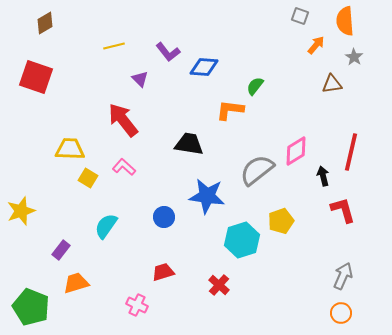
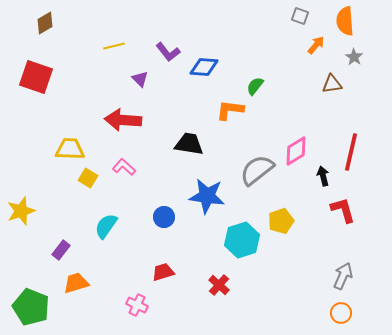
red arrow: rotated 48 degrees counterclockwise
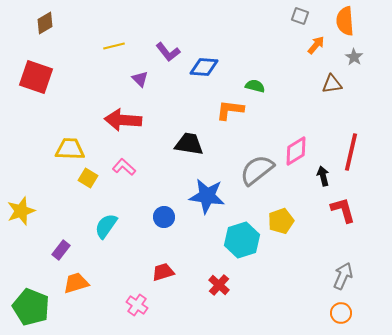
green semicircle: rotated 66 degrees clockwise
pink cross: rotated 10 degrees clockwise
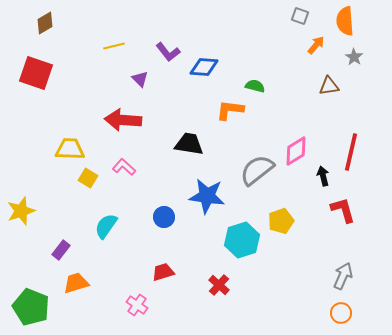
red square: moved 4 px up
brown triangle: moved 3 px left, 2 px down
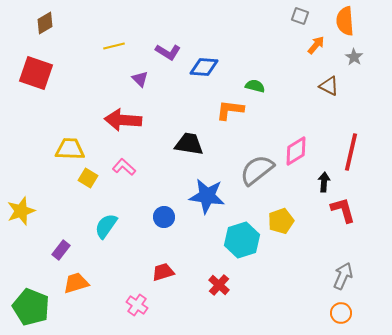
purple L-shape: rotated 20 degrees counterclockwise
brown triangle: rotated 35 degrees clockwise
black arrow: moved 1 px right, 6 px down; rotated 18 degrees clockwise
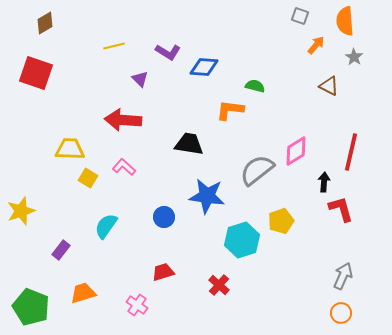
red L-shape: moved 2 px left, 1 px up
orange trapezoid: moved 7 px right, 10 px down
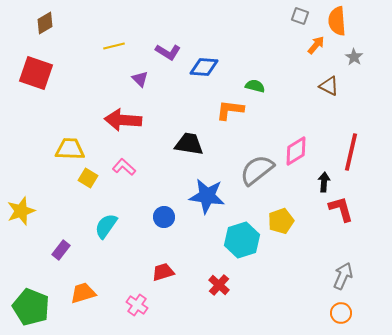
orange semicircle: moved 8 px left
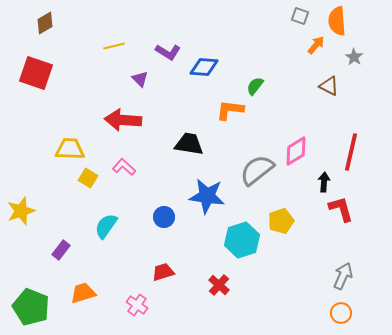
green semicircle: rotated 66 degrees counterclockwise
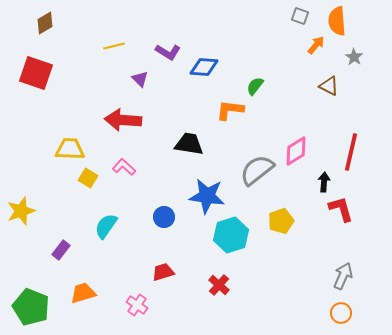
cyan hexagon: moved 11 px left, 5 px up
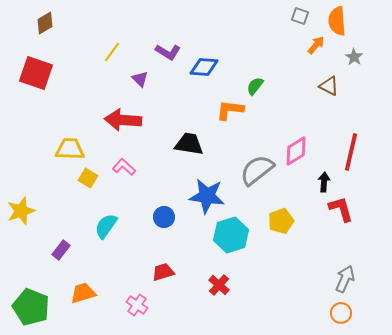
yellow line: moved 2 px left, 6 px down; rotated 40 degrees counterclockwise
gray arrow: moved 2 px right, 3 px down
